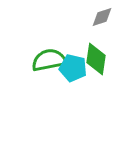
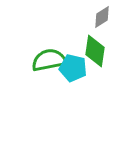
gray diamond: rotated 15 degrees counterclockwise
green diamond: moved 1 px left, 8 px up
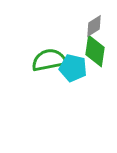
gray diamond: moved 8 px left, 9 px down
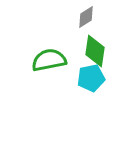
gray diamond: moved 8 px left, 9 px up
cyan pentagon: moved 18 px right, 10 px down; rotated 24 degrees counterclockwise
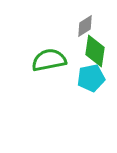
gray diamond: moved 1 px left, 9 px down
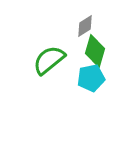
green diamond: rotated 8 degrees clockwise
green semicircle: rotated 28 degrees counterclockwise
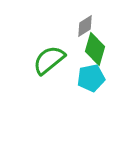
green diamond: moved 2 px up
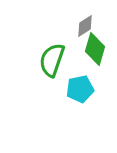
green semicircle: moved 3 px right; rotated 32 degrees counterclockwise
cyan pentagon: moved 11 px left, 11 px down
